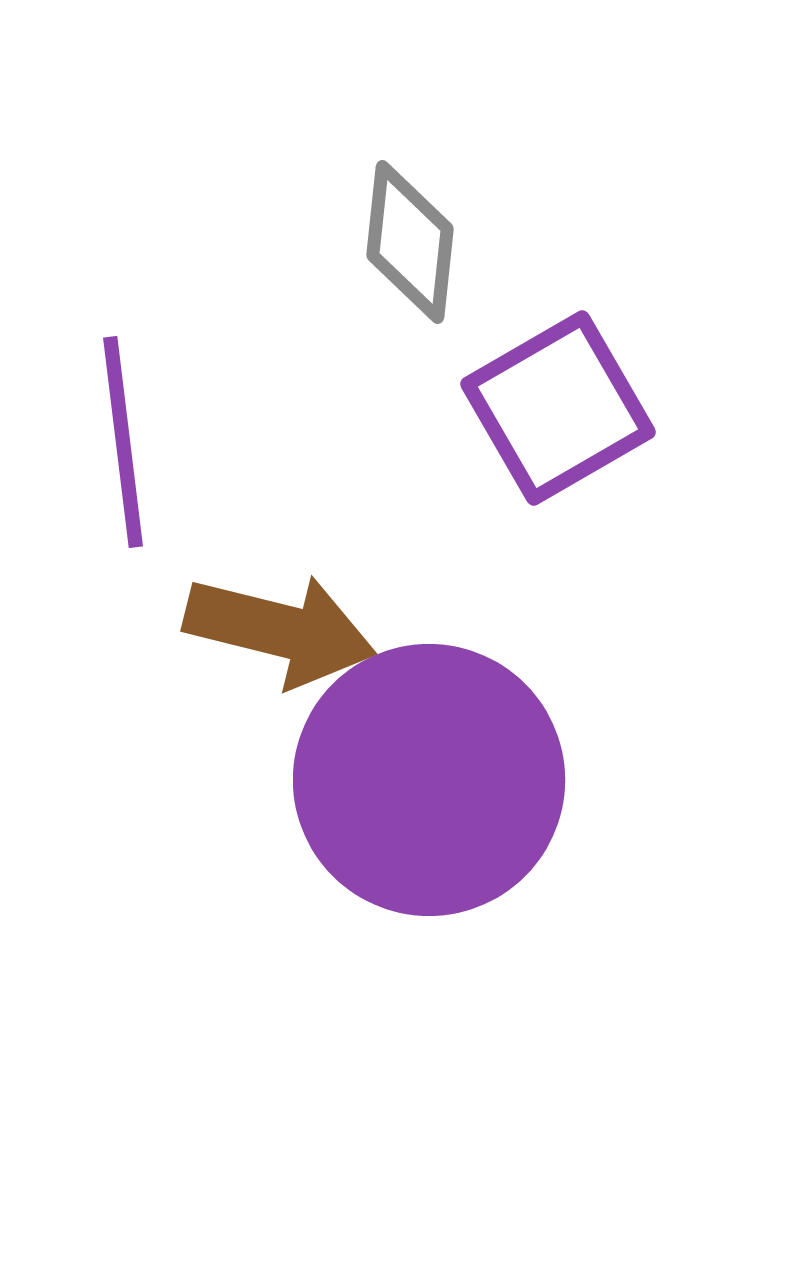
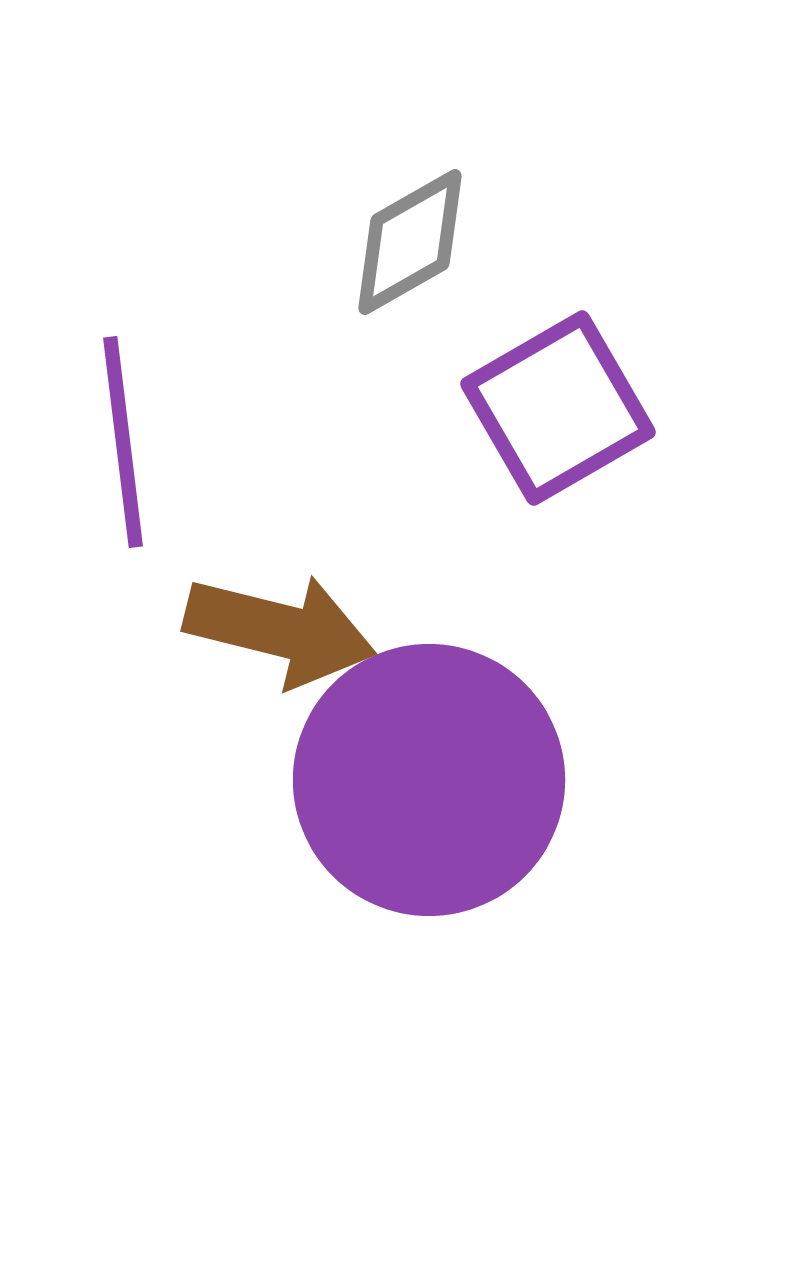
gray diamond: rotated 54 degrees clockwise
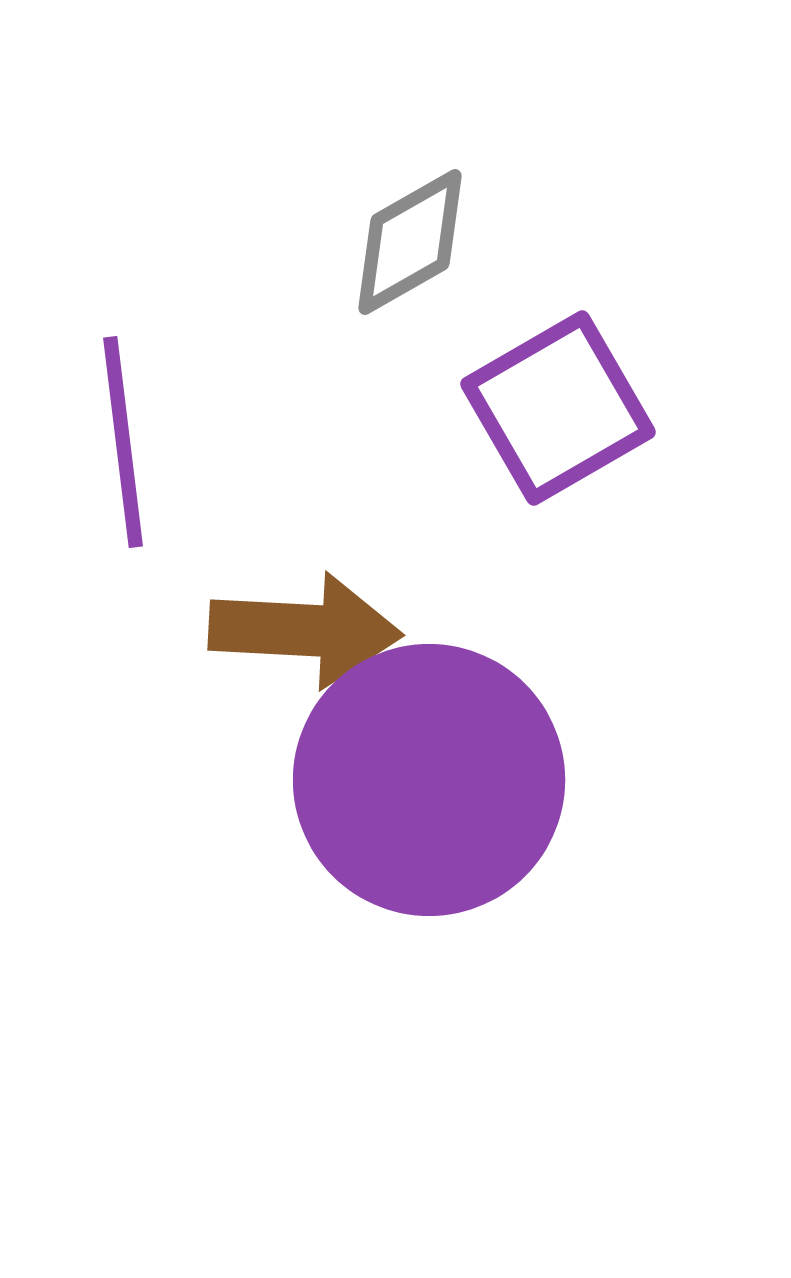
brown arrow: moved 25 px right; rotated 11 degrees counterclockwise
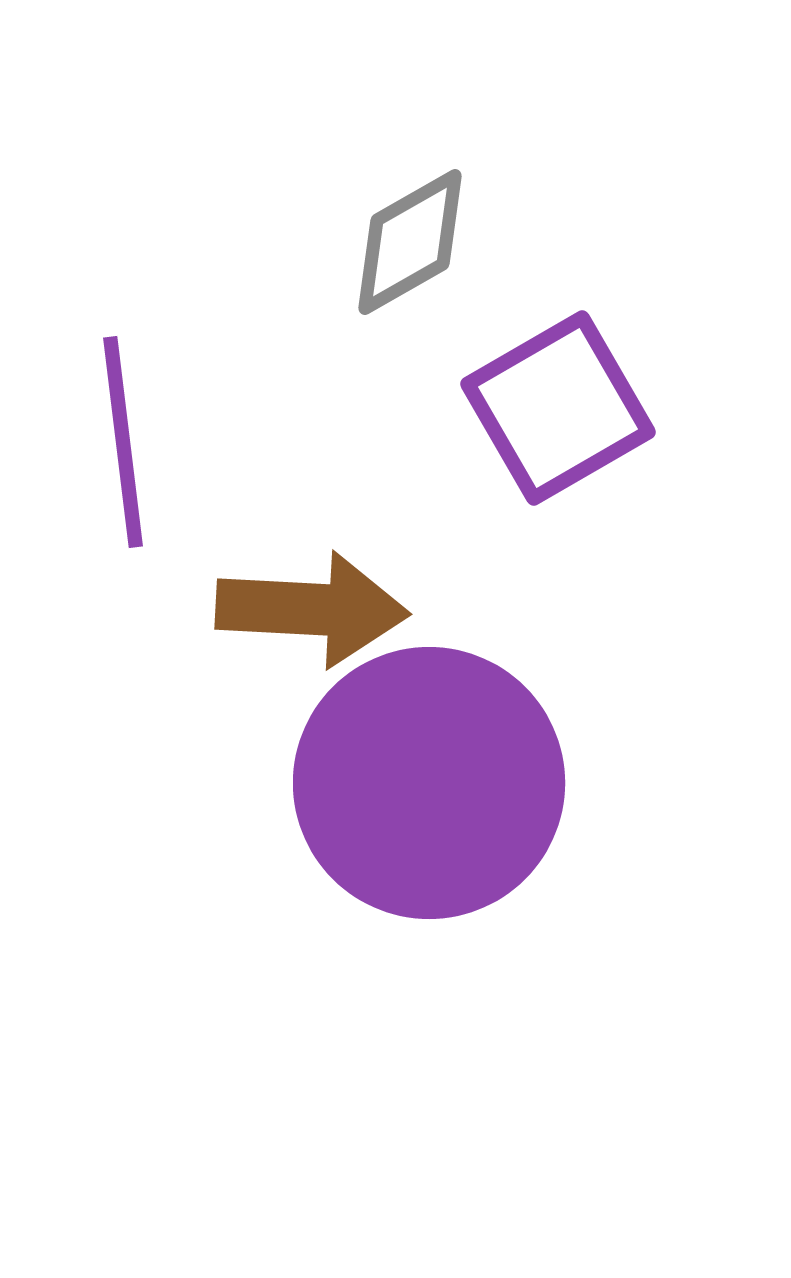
brown arrow: moved 7 px right, 21 px up
purple circle: moved 3 px down
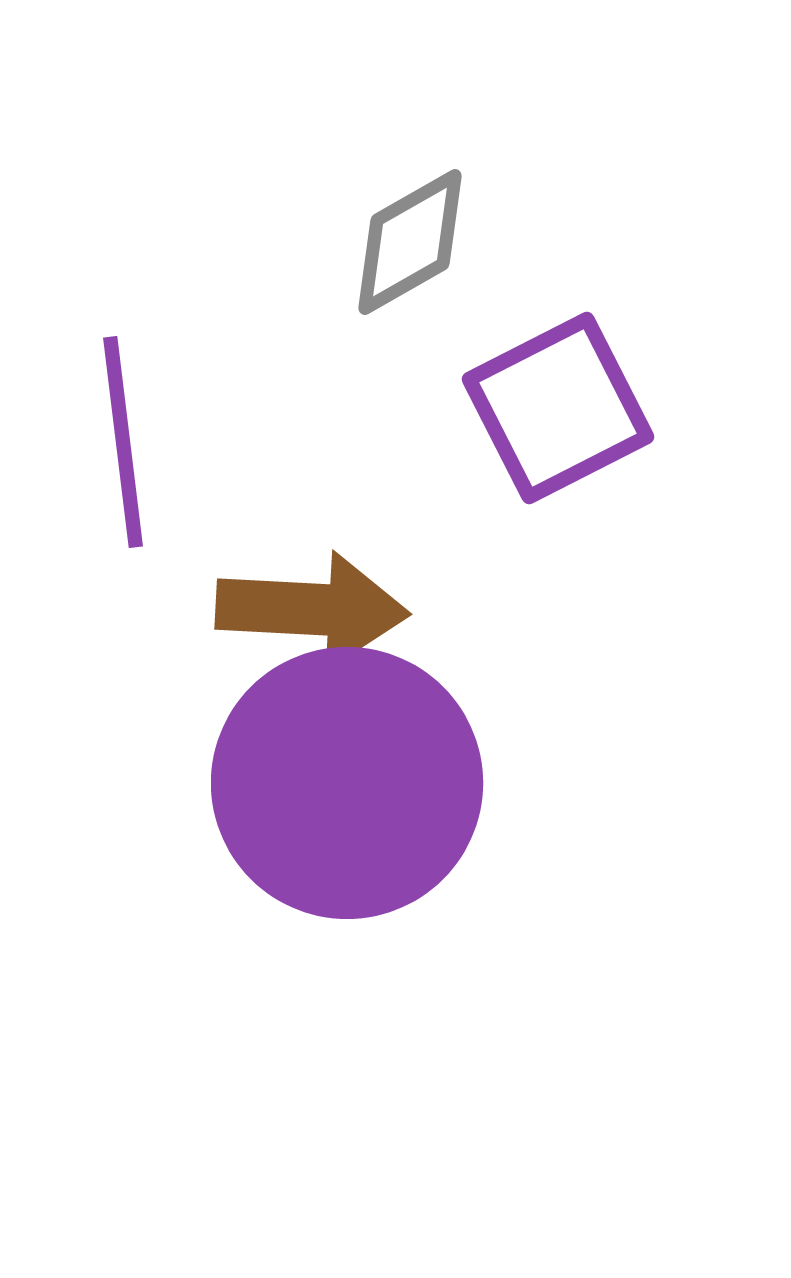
purple square: rotated 3 degrees clockwise
purple circle: moved 82 px left
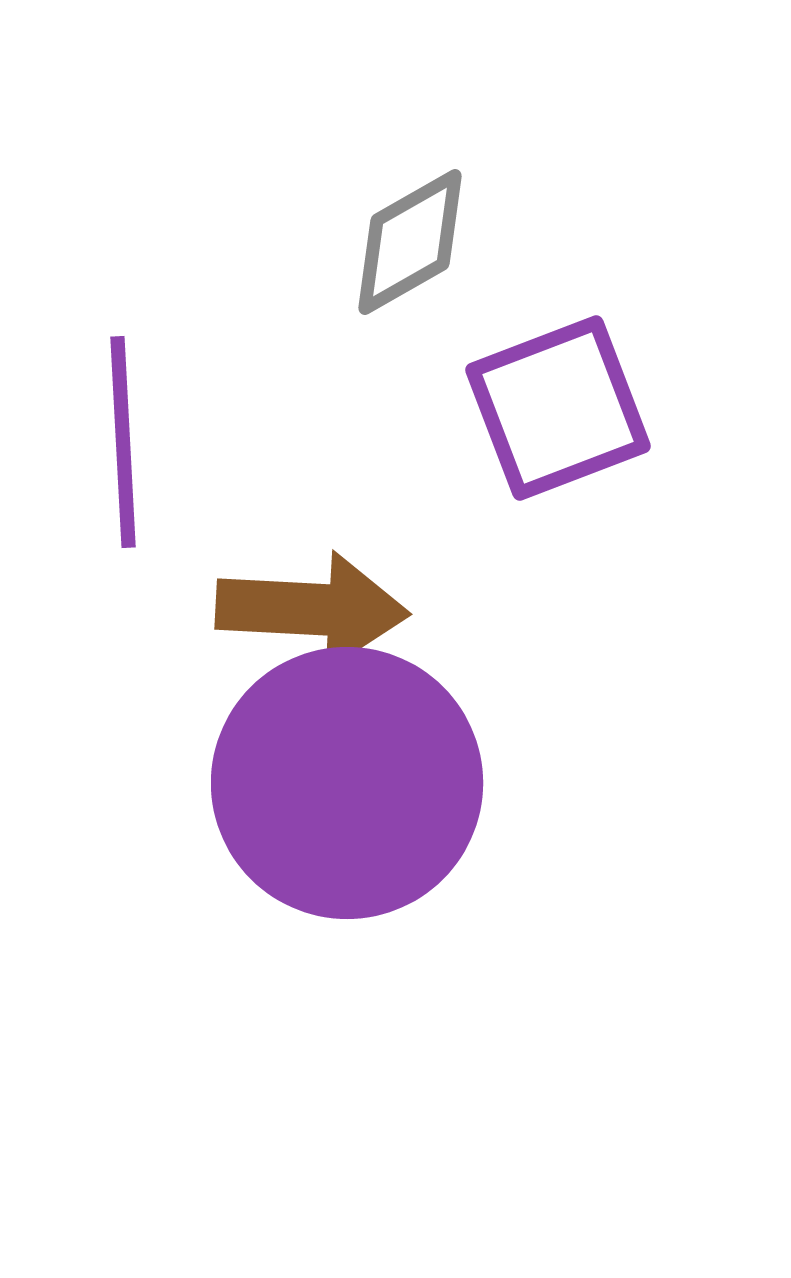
purple square: rotated 6 degrees clockwise
purple line: rotated 4 degrees clockwise
